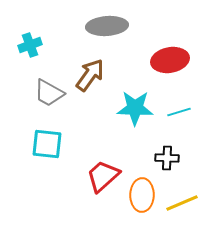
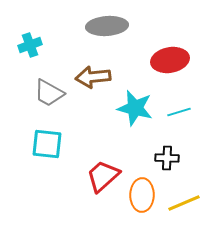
brown arrow: moved 3 px right, 2 px down; rotated 132 degrees counterclockwise
cyan star: rotated 12 degrees clockwise
yellow line: moved 2 px right
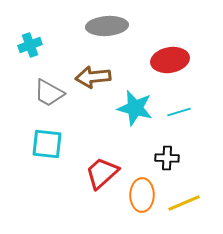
red trapezoid: moved 1 px left, 3 px up
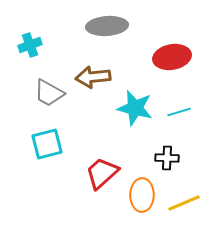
red ellipse: moved 2 px right, 3 px up
cyan square: rotated 20 degrees counterclockwise
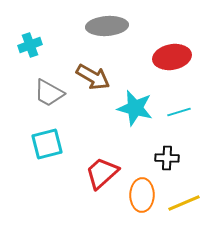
brown arrow: rotated 144 degrees counterclockwise
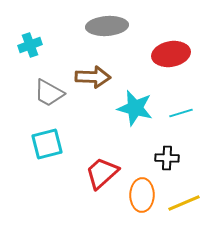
red ellipse: moved 1 px left, 3 px up
brown arrow: rotated 28 degrees counterclockwise
cyan line: moved 2 px right, 1 px down
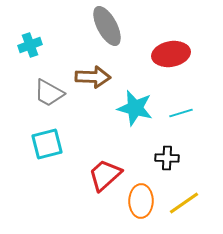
gray ellipse: rotated 66 degrees clockwise
red trapezoid: moved 3 px right, 2 px down
orange ellipse: moved 1 px left, 6 px down
yellow line: rotated 12 degrees counterclockwise
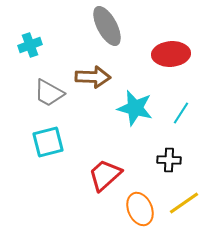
red ellipse: rotated 6 degrees clockwise
cyan line: rotated 40 degrees counterclockwise
cyan square: moved 1 px right, 2 px up
black cross: moved 2 px right, 2 px down
orange ellipse: moved 1 px left, 8 px down; rotated 24 degrees counterclockwise
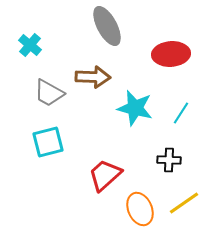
cyan cross: rotated 30 degrees counterclockwise
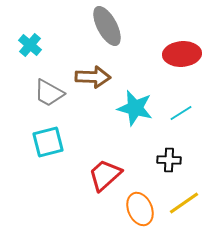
red ellipse: moved 11 px right
cyan line: rotated 25 degrees clockwise
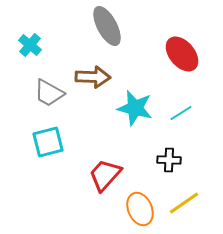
red ellipse: rotated 54 degrees clockwise
red trapezoid: rotated 6 degrees counterclockwise
